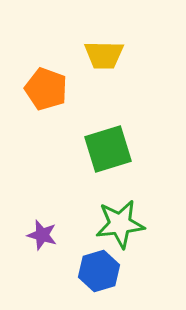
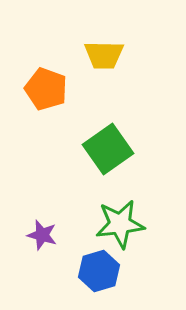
green square: rotated 18 degrees counterclockwise
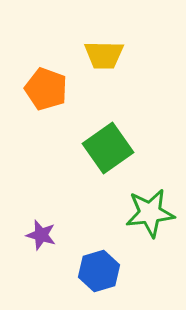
green square: moved 1 px up
green star: moved 30 px right, 11 px up
purple star: moved 1 px left
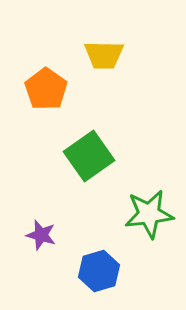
orange pentagon: rotated 15 degrees clockwise
green square: moved 19 px left, 8 px down
green star: moved 1 px left, 1 px down
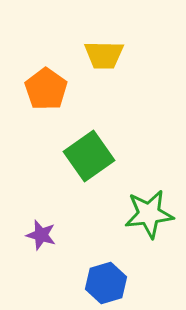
blue hexagon: moved 7 px right, 12 px down
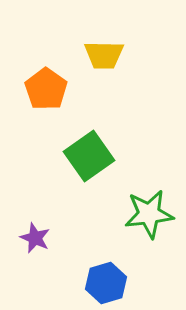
purple star: moved 6 px left, 3 px down; rotated 8 degrees clockwise
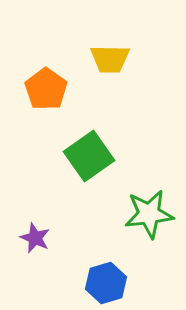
yellow trapezoid: moved 6 px right, 4 px down
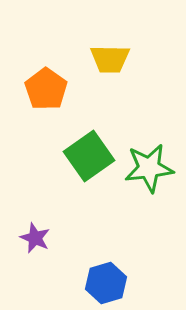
green star: moved 46 px up
